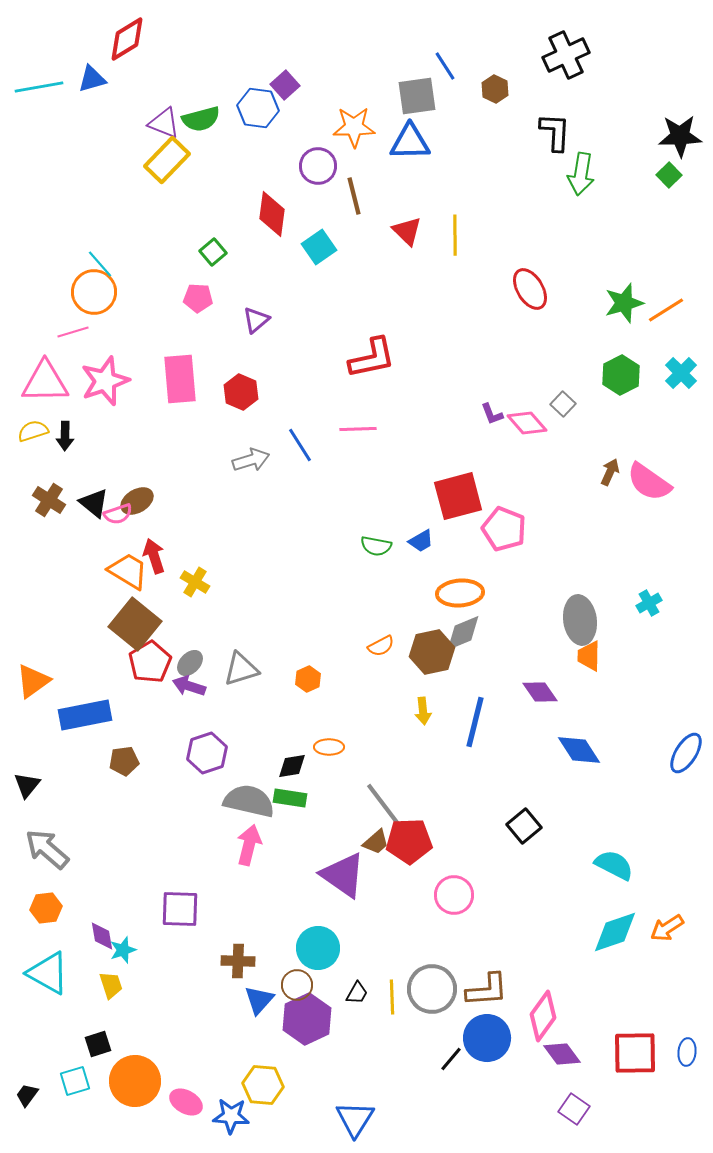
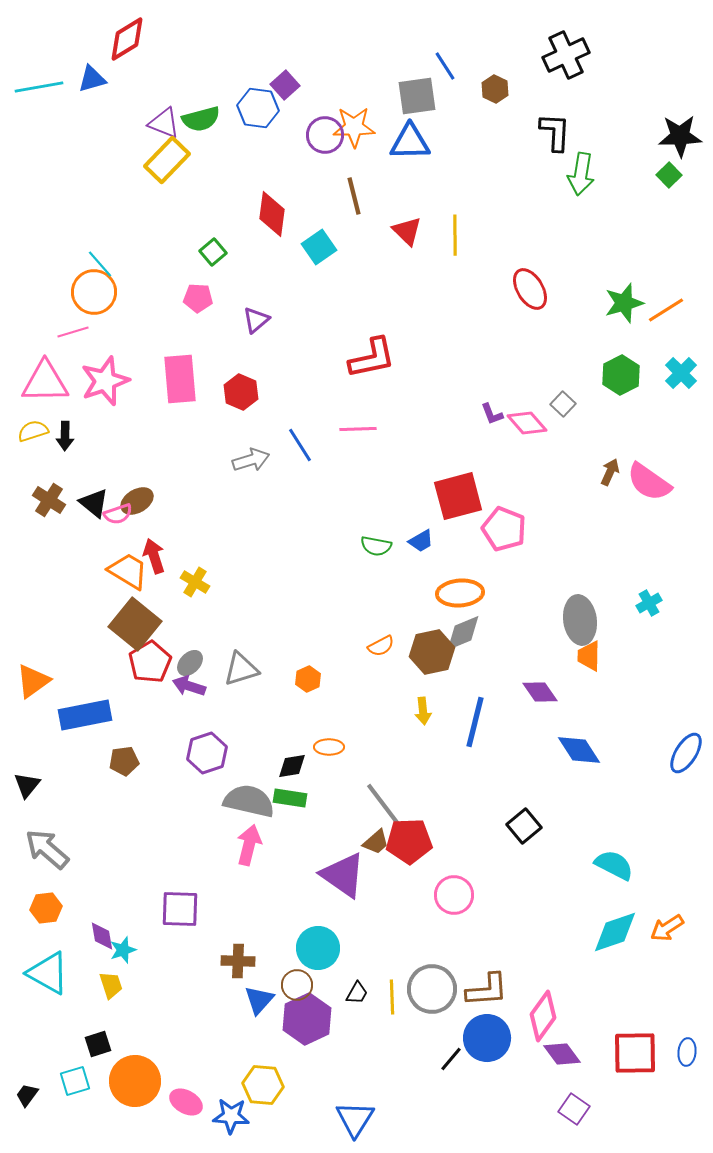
purple circle at (318, 166): moved 7 px right, 31 px up
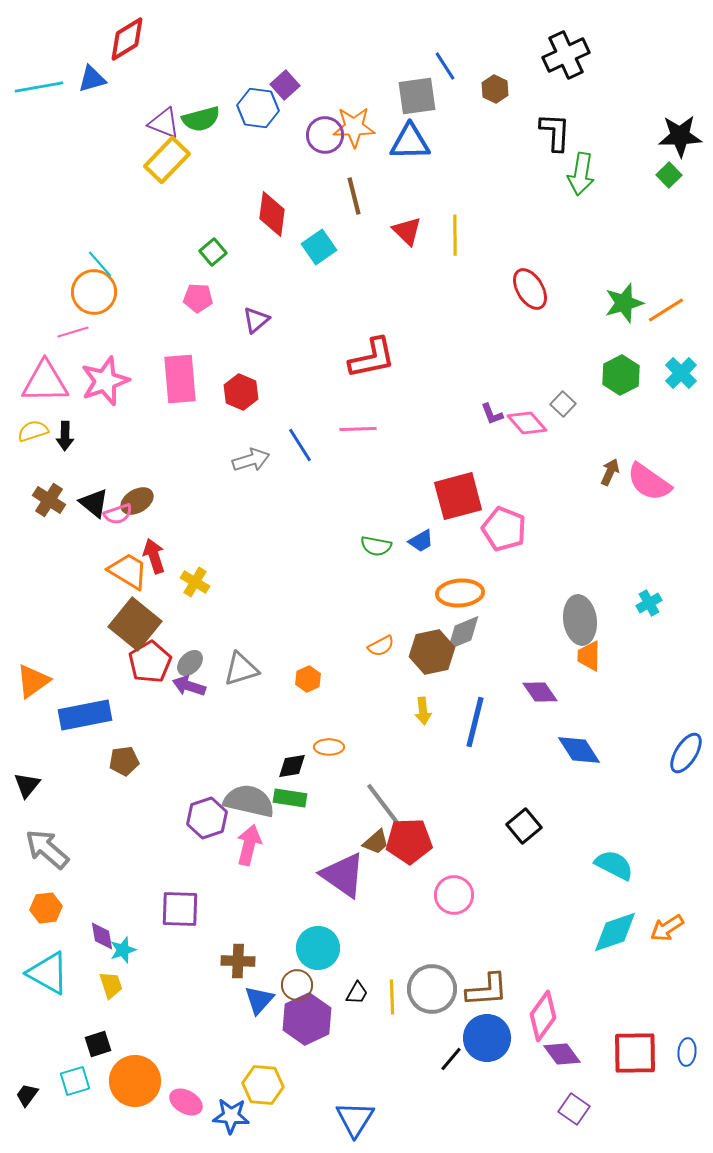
purple hexagon at (207, 753): moved 65 px down
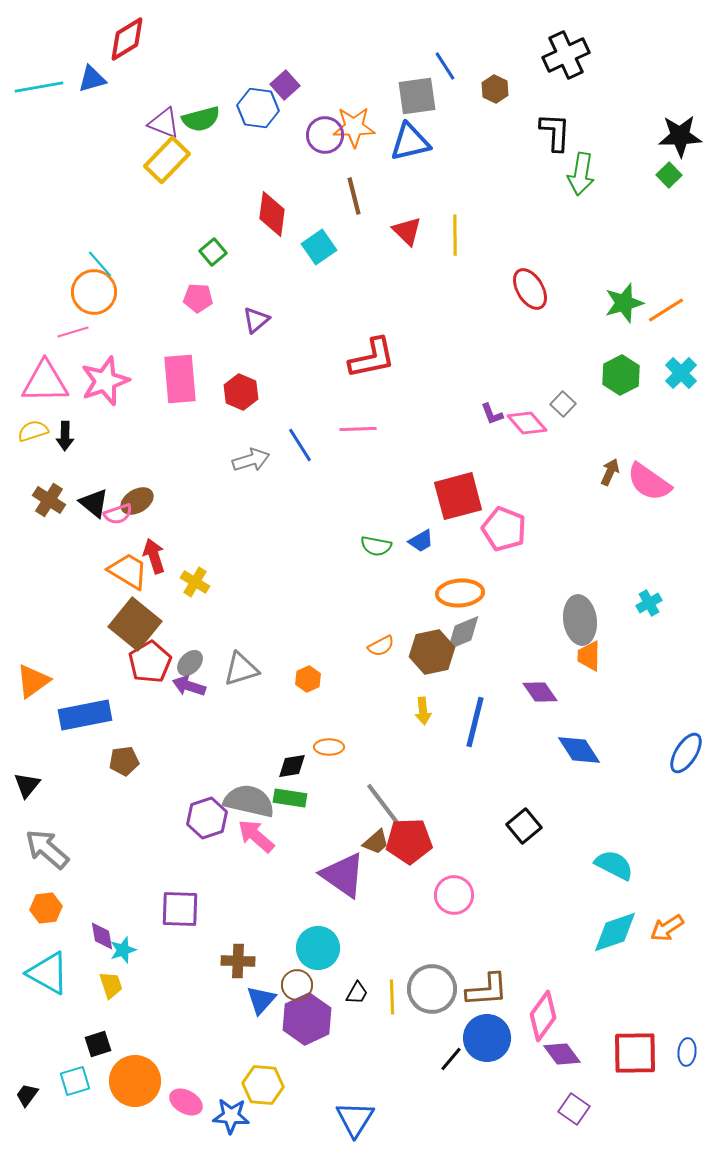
blue triangle at (410, 142): rotated 12 degrees counterclockwise
pink arrow at (249, 845): moved 7 px right, 9 px up; rotated 63 degrees counterclockwise
blue triangle at (259, 1000): moved 2 px right
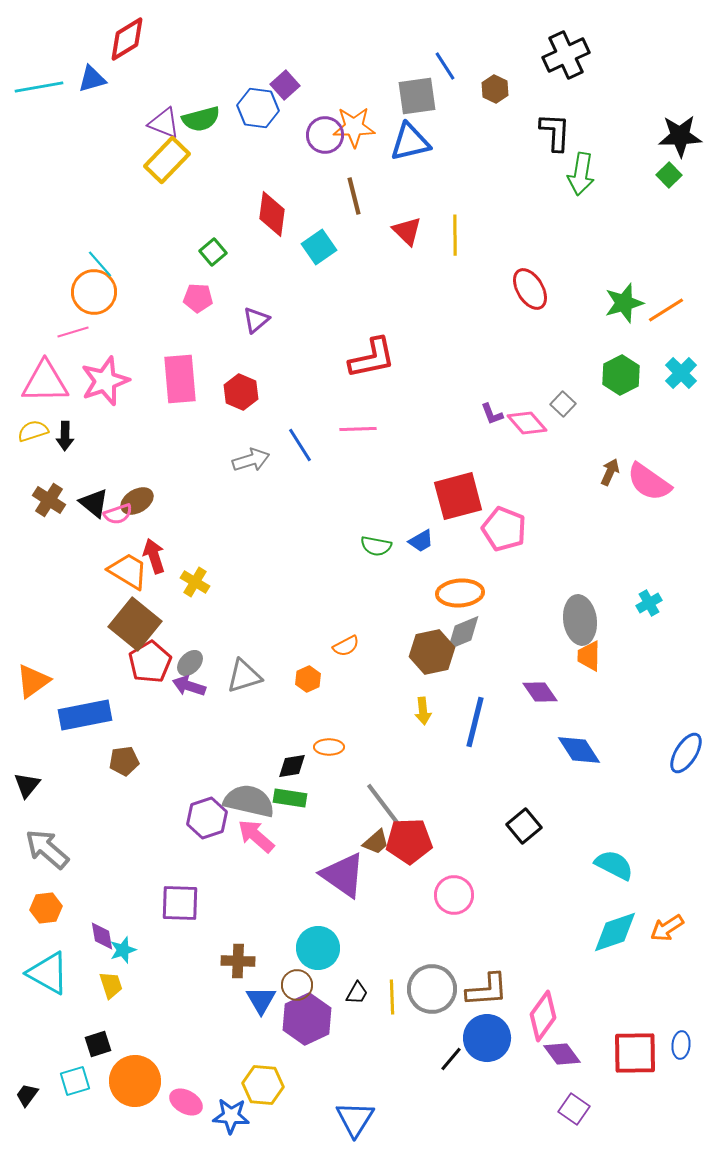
orange semicircle at (381, 646): moved 35 px left
gray triangle at (241, 669): moved 3 px right, 7 px down
purple square at (180, 909): moved 6 px up
blue triangle at (261, 1000): rotated 12 degrees counterclockwise
blue ellipse at (687, 1052): moved 6 px left, 7 px up
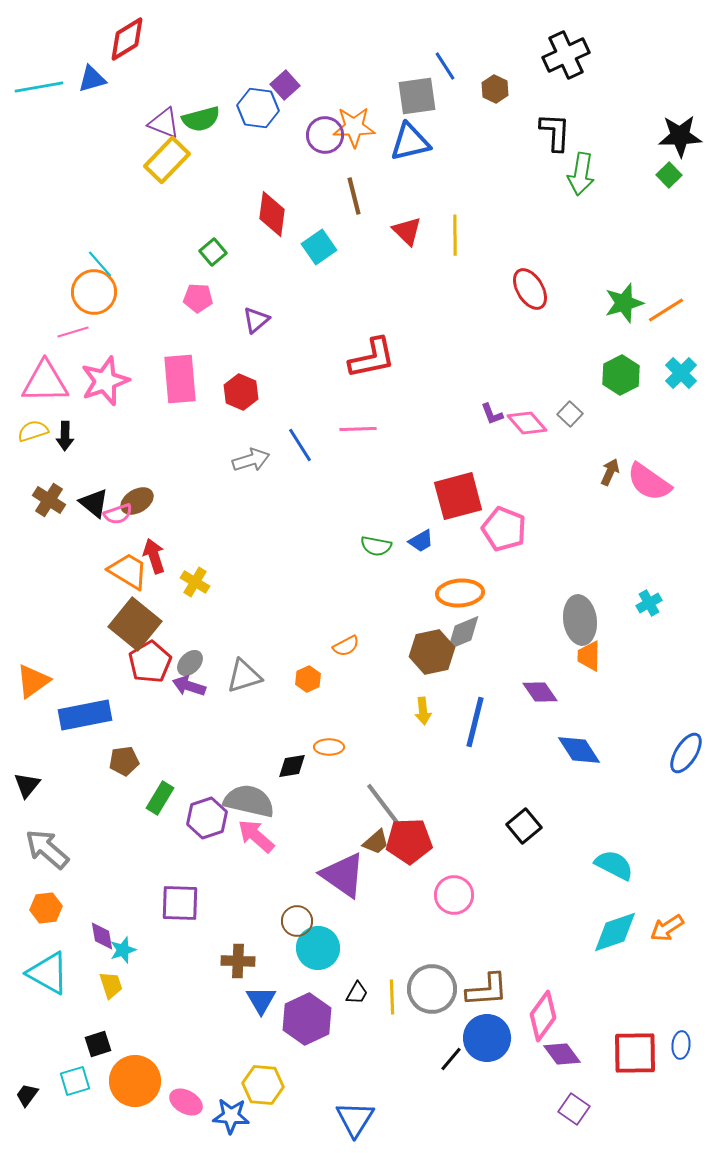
gray square at (563, 404): moved 7 px right, 10 px down
green rectangle at (290, 798): moved 130 px left; rotated 68 degrees counterclockwise
brown circle at (297, 985): moved 64 px up
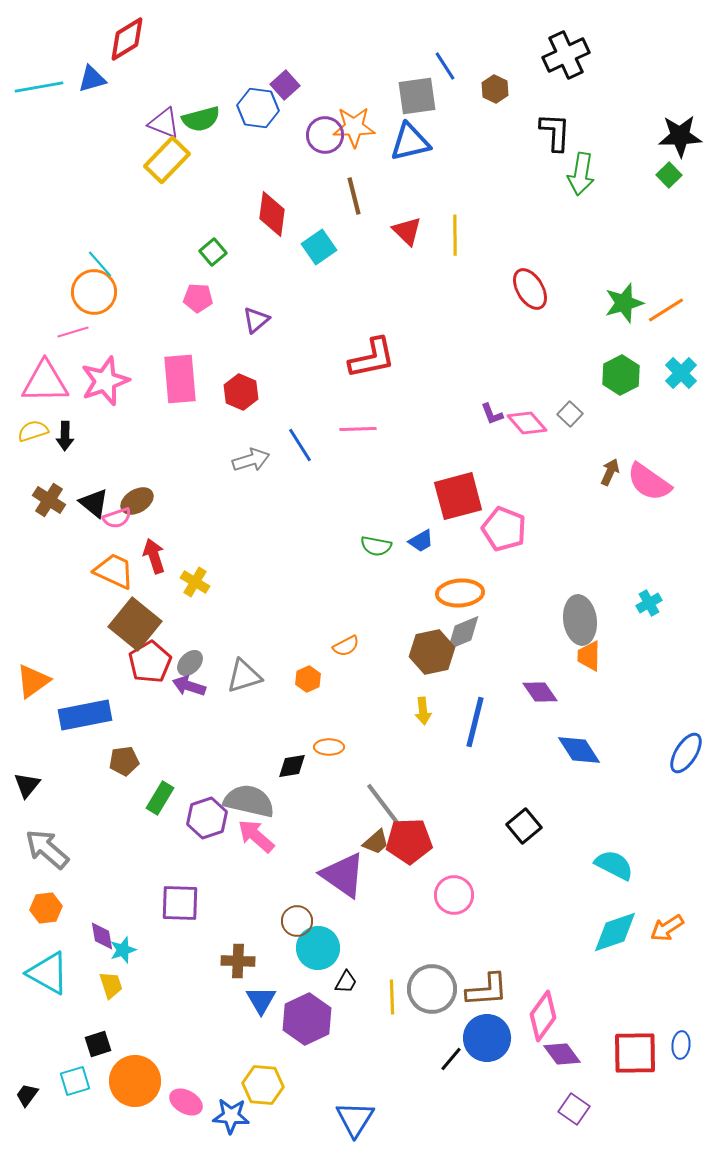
pink semicircle at (118, 514): moved 1 px left, 4 px down
orange trapezoid at (128, 571): moved 14 px left; rotated 6 degrees counterclockwise
black trapezoid at (357, 993): moved 11 px left, 11 px up
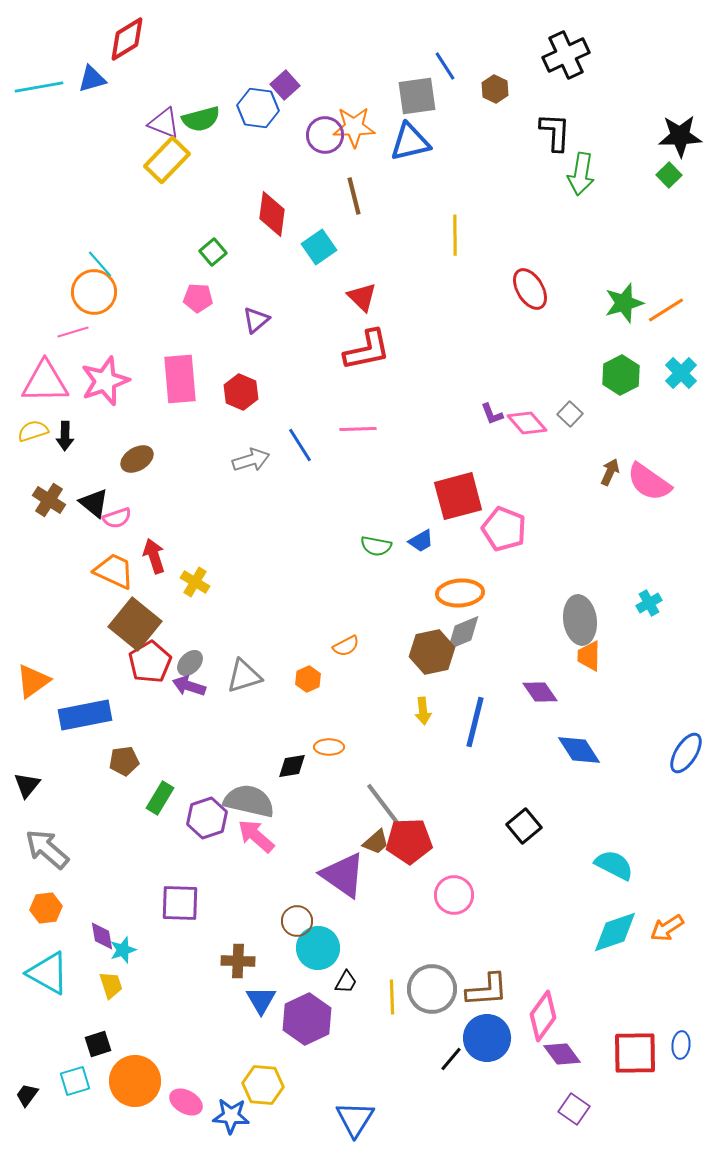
red triangle at (407, 231): moved 45 px left, 66 px down
red L-shape at (372, 358): moved 5 px left, 8 px up
brown ellipse at (137, 501): moved 42 px up
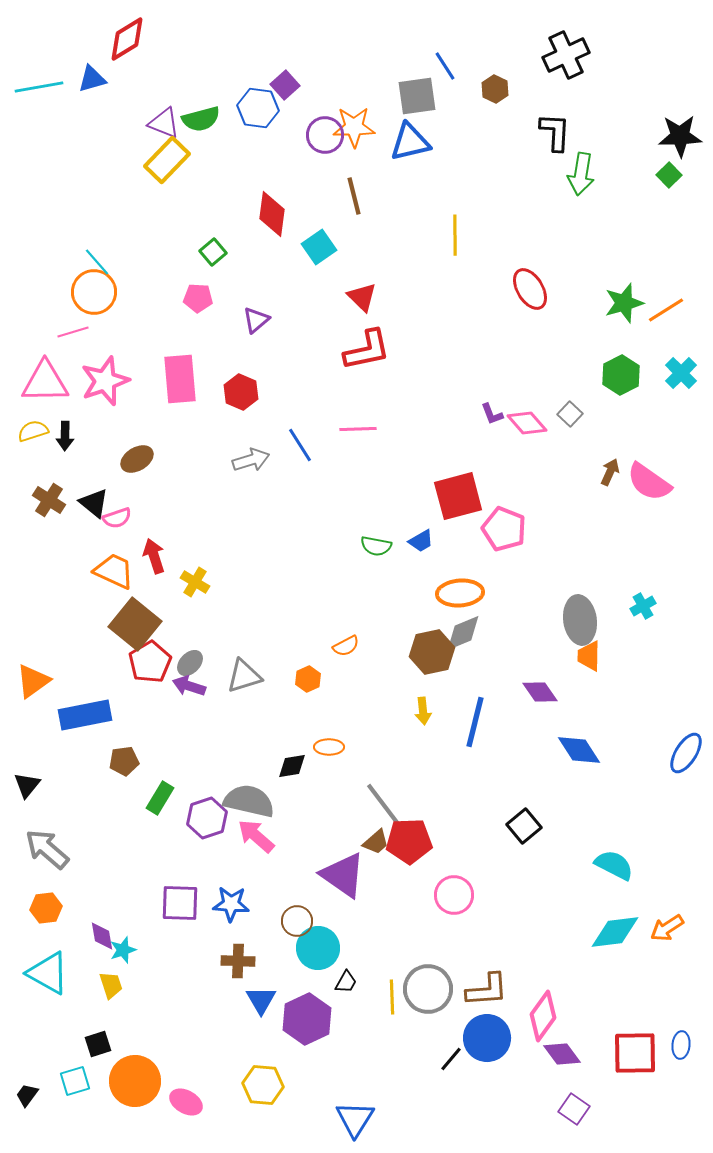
cyan line at (100, 264): moved 3 px left, 2 px up
cyan cross at (649, 603): moved 6 px left, 3 px down
cyan diamond at (615, 932): rotated 12 degrees clockwise
gray circle at (432, 989): moved 4 px left
blue star at (231, 1116): moved 212 px up
